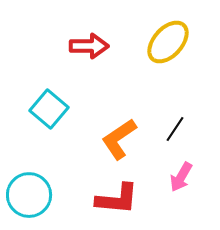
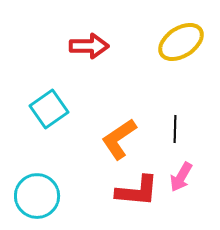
yellow ellipse: moved 13 px right; rotated 15 degrees clockwise
cyan square: rotated 15 degrees clockwise
black line: rotated 32 degrees counterclockwise
cyan circle: moved 8 px right, 1 px down
red L-shape: moved 20 px right, 8 px up
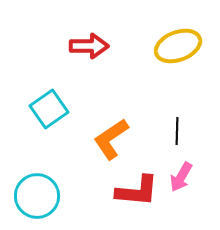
yellow ellipse: moved 3 px left, 4 px down; rotated 12 degrees clockwise
black line: moved 2 px right, 2 px down
orange L-shape: moved 8 px left
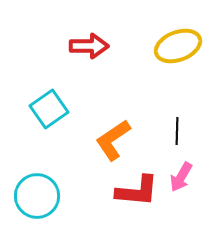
orange L-shape: moved 2 px right, 1 px down
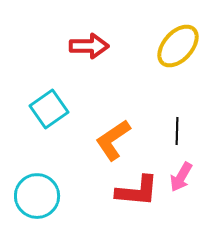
yellow ellipse: rotated 27 degrees counterclockwise
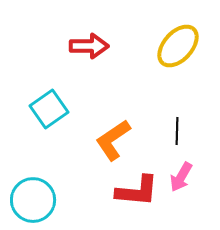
cyan circle: moved 4 px left, 4 px down
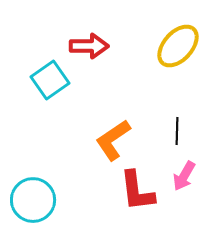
cyan square: moved 1 px right, 29 px up
pink arrow: moved 3 px right, 1 px up
red L-shape: rotated 78 degrees clockwise
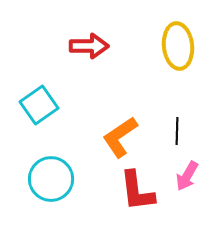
yellow ellipse: rotated 48 degrees counterclockwise
cyan square: moved 11 px left, 25 px down
orange L-shape: moved 7 px right, 3 px up
pink arrow: moved 3 px right
cyan circle: moved 18 px right, 21 px up
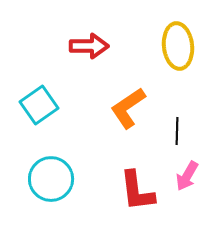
orange L-shape: moved 8 px right, 29 px up
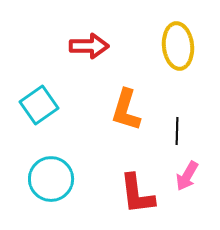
orange L-shape: moved 2 px left, 2 px down; rotated 39 degrees counterclockwise
red L-shape: moved 3 px down
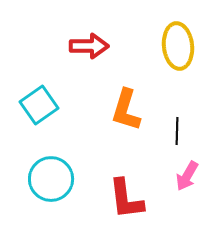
red L-shape: moved 11 px left, 5 px down
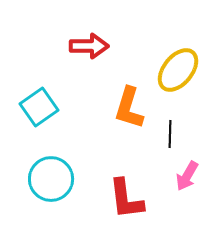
yellow ellipse: moved 24 px down; rotated 45 degrees clockwise
cyan square: moved 2 px down
orange L-shape: moved 3 px right, 2 px up
black line: moved 7 px left, 3 px down
